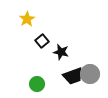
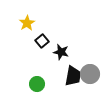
yellow star: moved 4 px down
black trapezoid: rotated 60 degrees counterclockwise
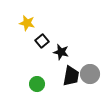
yellow star: rotated 28 degrees counterclockwise
black trapezoid: moved 2 px left
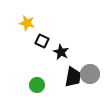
black square: rotated 24 degrees counterclockwise
black star: rotated 14 degrees clockwise
black trapezoid: moved 2 px right, 1 px down
green circle: moved 1 px down
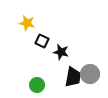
black star: rotated 14 degrees counterclockwise
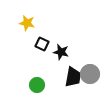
black square: moved 3 px down
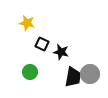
green circle: moved 7 px left, 13 px up
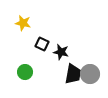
yellow star: moved 4 px left
green circle: moved 5 px left
black trapezoid: moved 3 px up
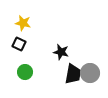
black square: moved 23 px left
gray circle: moved 1 px up
